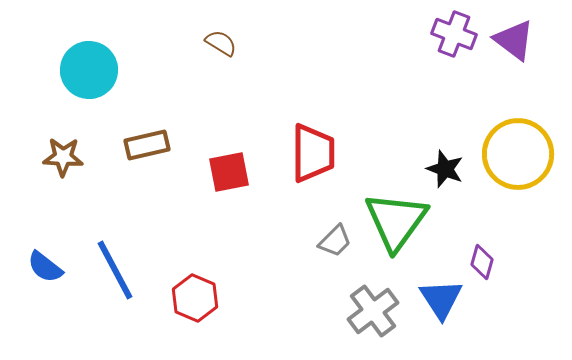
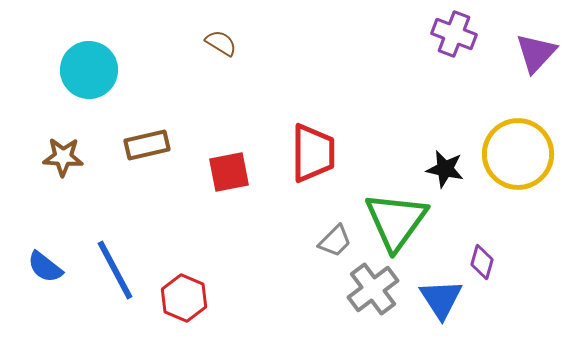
purple triangle: moved 22 px right, 13 px down; rotated 36 degrees clockwise
black star: rotated 9 degrees counterclockwise
red hexagon: moved 11 px left
gray cross: moved 22 px up
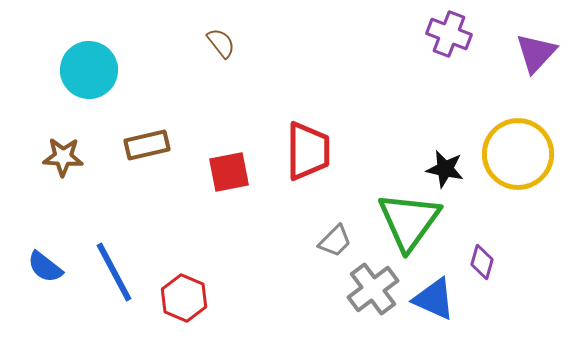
purple cross: moved 5 px left
brown semicircle: rotated 20 degrees clockwise
red trapezoid: moved 5 px left, 2 px up
green triangle: moved 13 px right
blue line: moved 1 px left, 2 px down
blue triangle: moved 7 px left; rotated 33 degrees counterclockwise
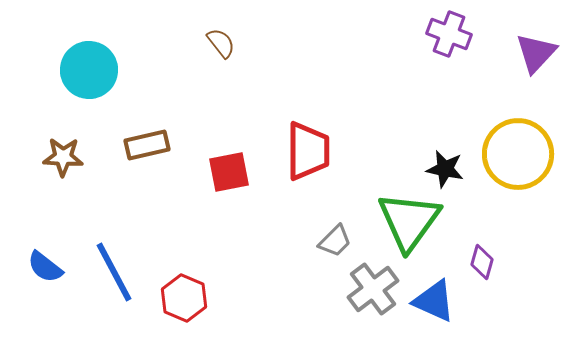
blue triangle: moved 2 px down
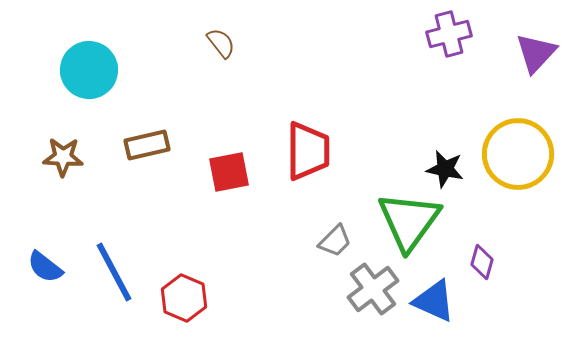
purple cross: rotated 36 degrees counterclockwise
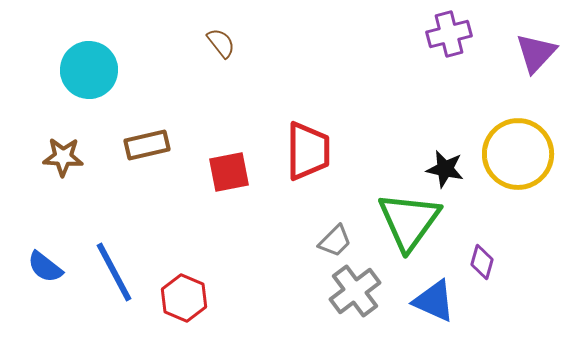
gray cross: moved 18 px left, 2 px down
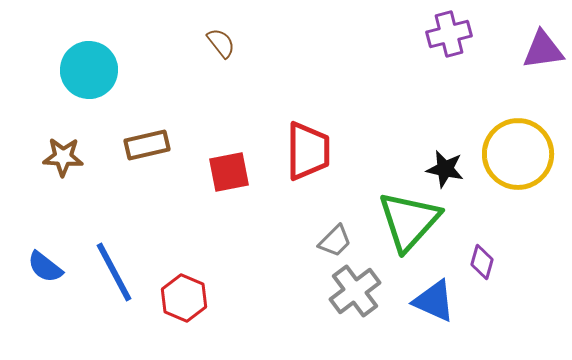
purple triangle: moved 7 px right, 3 px up; rotated 39 degrees clockwise
green triangle: rotated 6 degrees clockwise
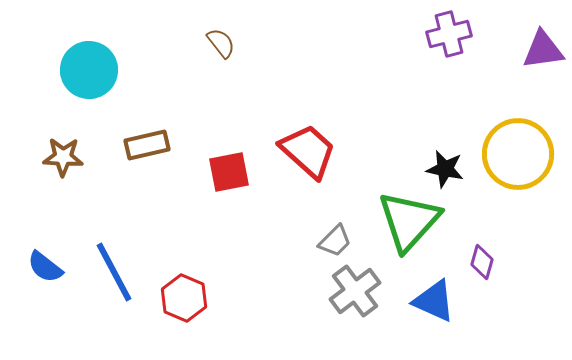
red trapezoid: rotated 48 degrees counterclockwise
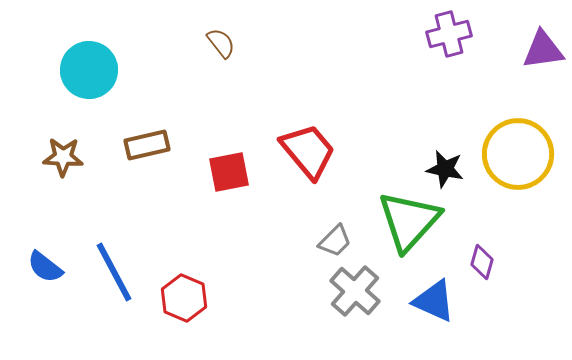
red trapezoid: rotated 8 degrees clockwise
gray cross: rotated 12 degrees counterclockwise
